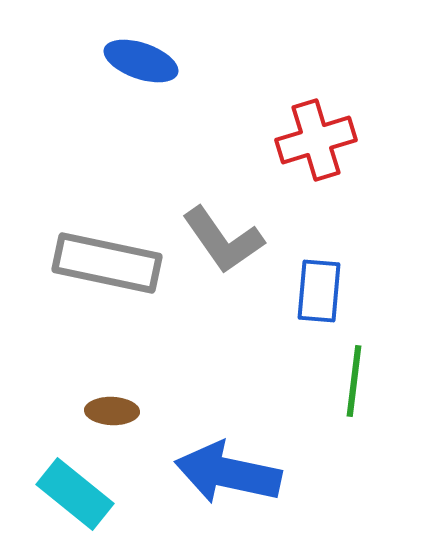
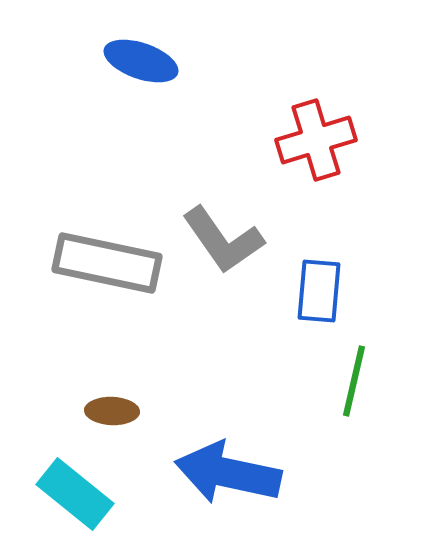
green line: rotated 6 degrees clockwise
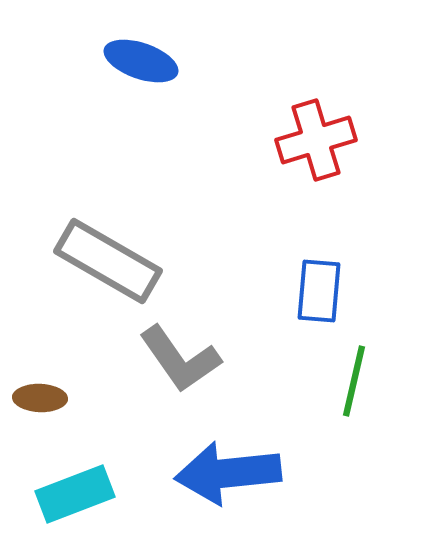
gray L-shape: moved 43 px left, 119 px down
gray rectangle: moved 1 px right, 2 px up; rotated 18 degrees clockwise
brown ellipse: moved 72 px left, 13 px up
blue arrow: rotated 18 degrees counterclockwise
cyan rectangle: rotated 60 degrees counterclockwise
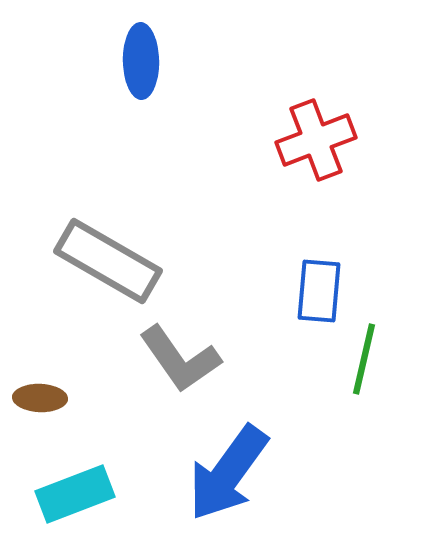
blue ellipse: rotated 70 degrees clockwise
red cross: rotated 4 degrees counterclockwise
green line: moved 10 px right, 22 px up
blue arrow: rotated 48 degrees counterclockwise
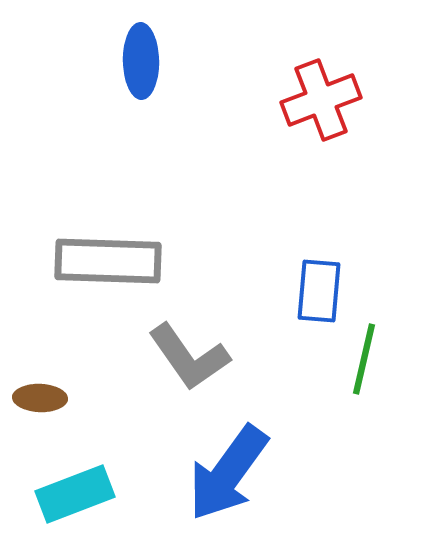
red cross: moved 5 px right, 40 px up
gray rectangle: rotated 28 degrees counterclockwise
gray L-shape: moved 9 px right, 2 px up
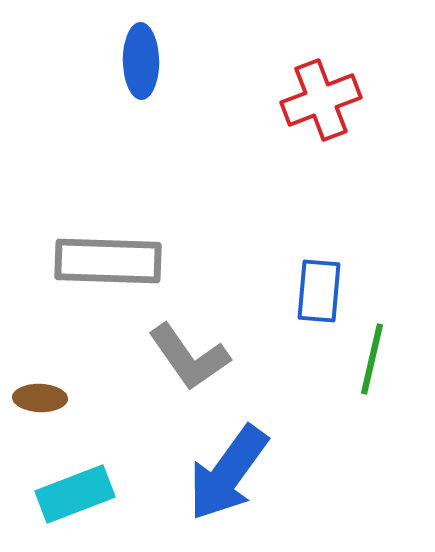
green line: moved 8 px right
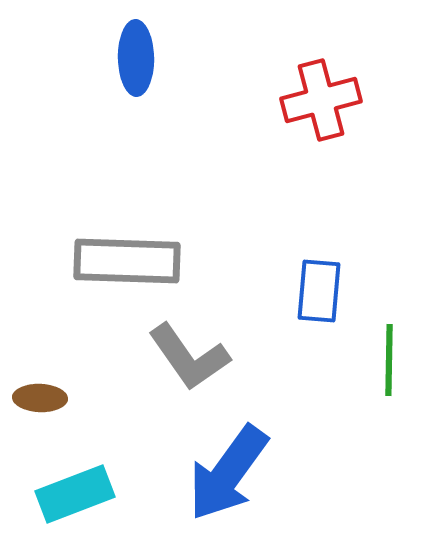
blue ellipse: moved 5 px left, 3 px up
red cross: rotated 6 degrees clockwise
gray rectangle: moved 19 px right
green line: moved 17 px right, 1 px down; rotated 12 degrees counterclockwise
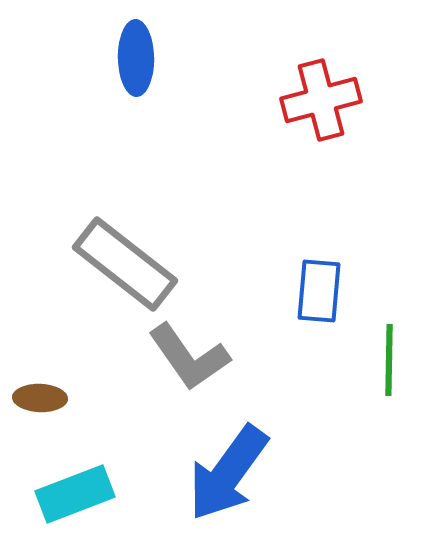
gray rectangle: moved 2 px left, 3 px down; rotated 36 degrees clockwise
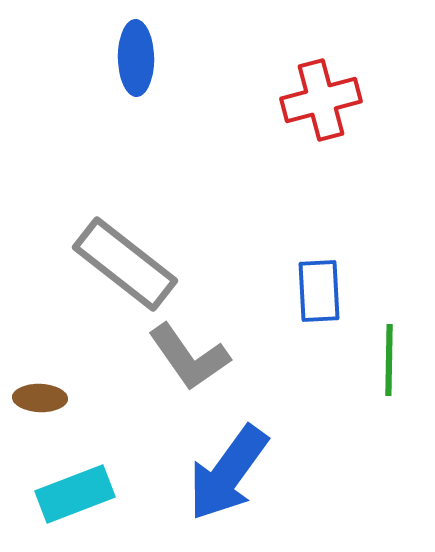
blue rectangle: rotated 8 degrees counterclockwise
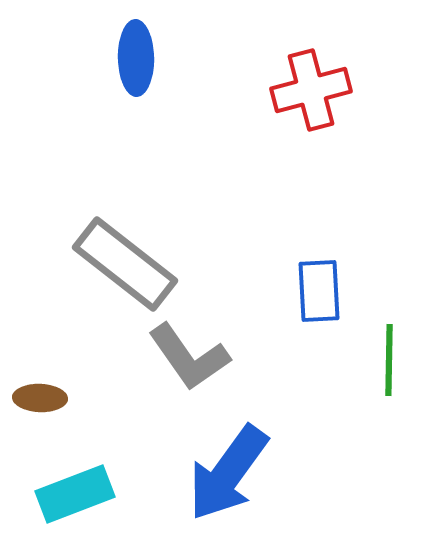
red cross: moved 10 px left, 10 px up
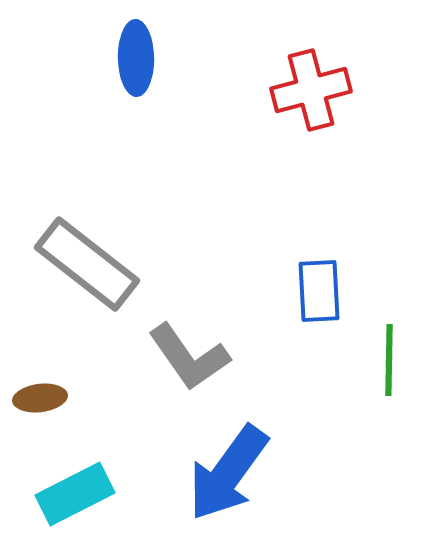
gray rectangle: moved 38 px left
brown ellipse: rotated 9 degrees counterclockwise
cyan rectangle: rotated 6 degrees counterclockwise
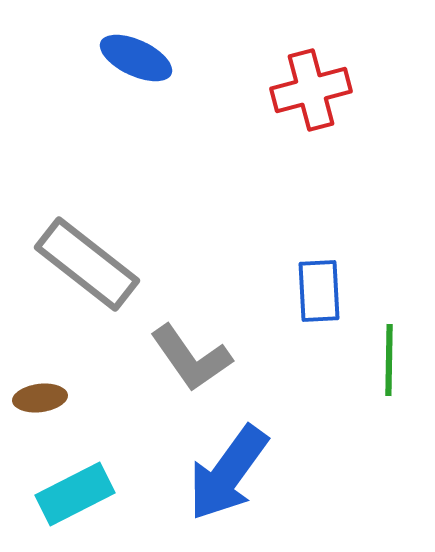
blue ellipse: rotated 64 degrees counterclockwise
gray L-shape: moved 2 px right, 1 px down
